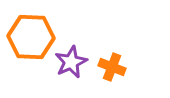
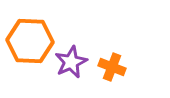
orange hexagon: moved 1 px left, 4 px down
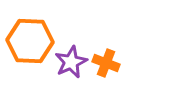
orange cross: moved 6 px left, 4 px up
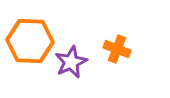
orange cross: moved 11 px right, 14 px up
